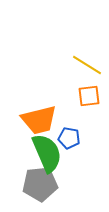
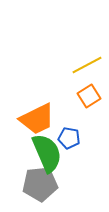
yellow line: rotated 60 degrees counterclockwise
orange square: rotated 25 degrees counterclockwise
orange trapezoid: moved 2 px left, 1 px up; rotated 12 degrees counterclockwise
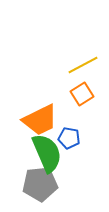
yellow line: moved 4 px left
orange square: moved 7 px left, 2 px up
orange trapezoid: moved 3 px right, 1 px down
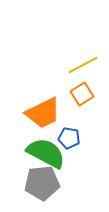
orange trapezoid: moved 3 px right, 7 px up
green semicircle: moved 1 px left; rotated 39 degrees counterclockwise
gray pentagon: moved 2 px right, 1 px up
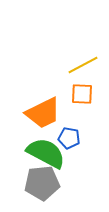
orange square: rotated 35 degrees clockwise
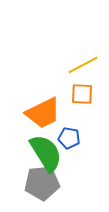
green semicircle: rotated 30 degrees clockwise
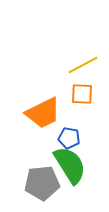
green semicircle: moved 24 px right, 12 px down
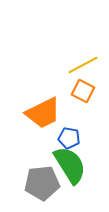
orange square: moved 1 px right, 3 px up; rotated 25 degrees clockwise
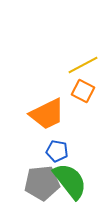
orange trapezoid: moved 4 px right, 1 px down
blue pentagon: moved 12 px left, 13 px down
green semicircle: moved 16 px down; rotated 6 degrees counterclockwise
